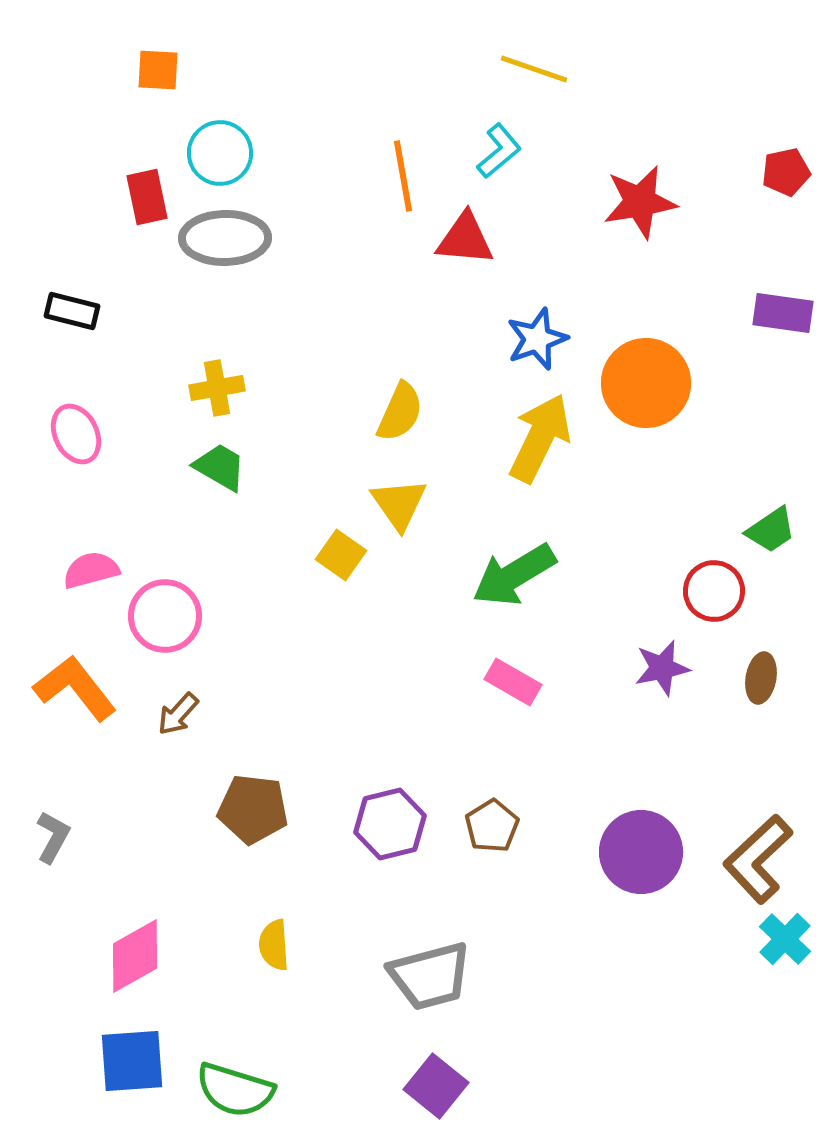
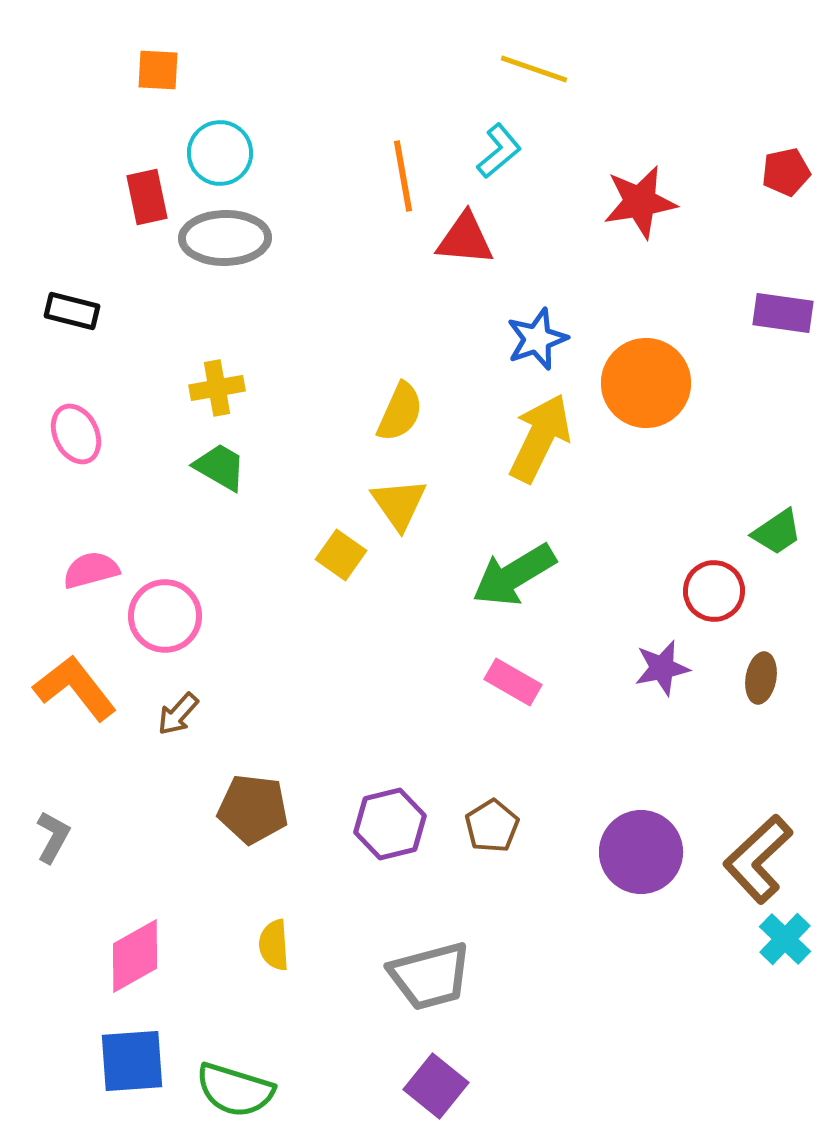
green trapezoid at (771, 530): moved 6 px right, 2 px down
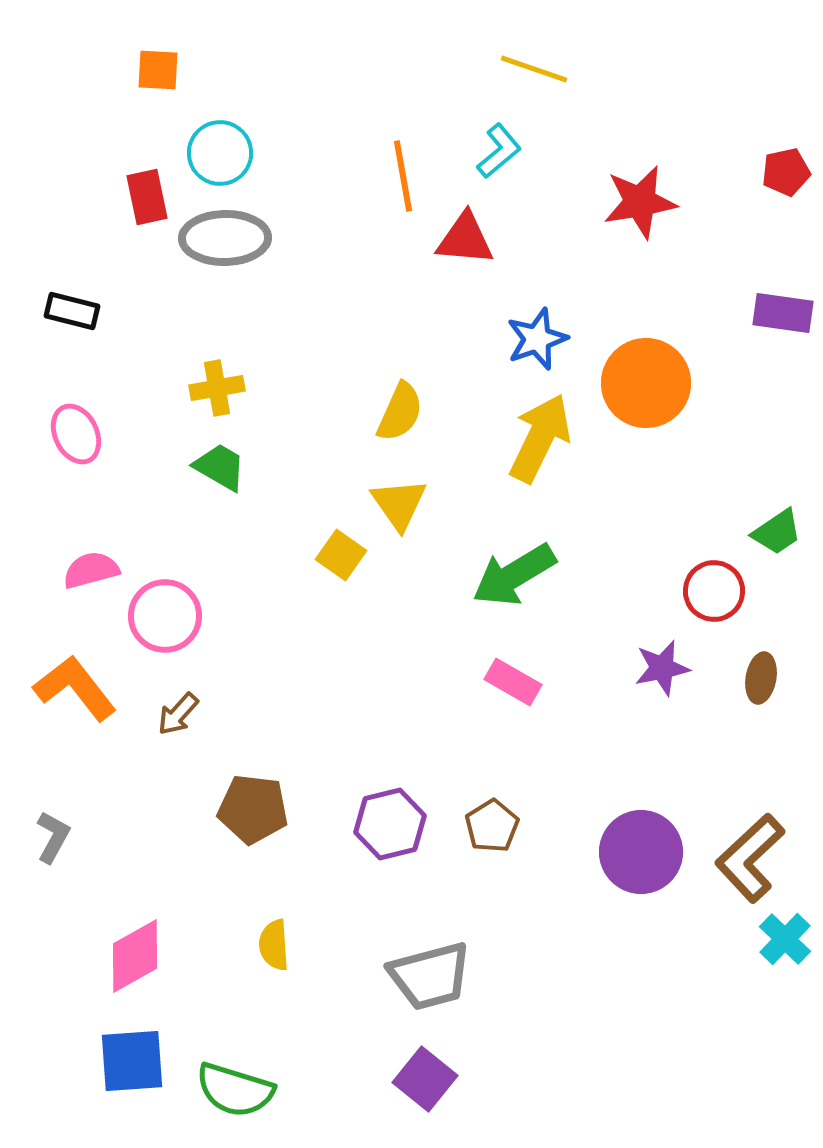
brown L-shape at (758, 859): moved 8 px left, 1 px up
purple square at (436, 1086): moved 11 px left, 7 px up
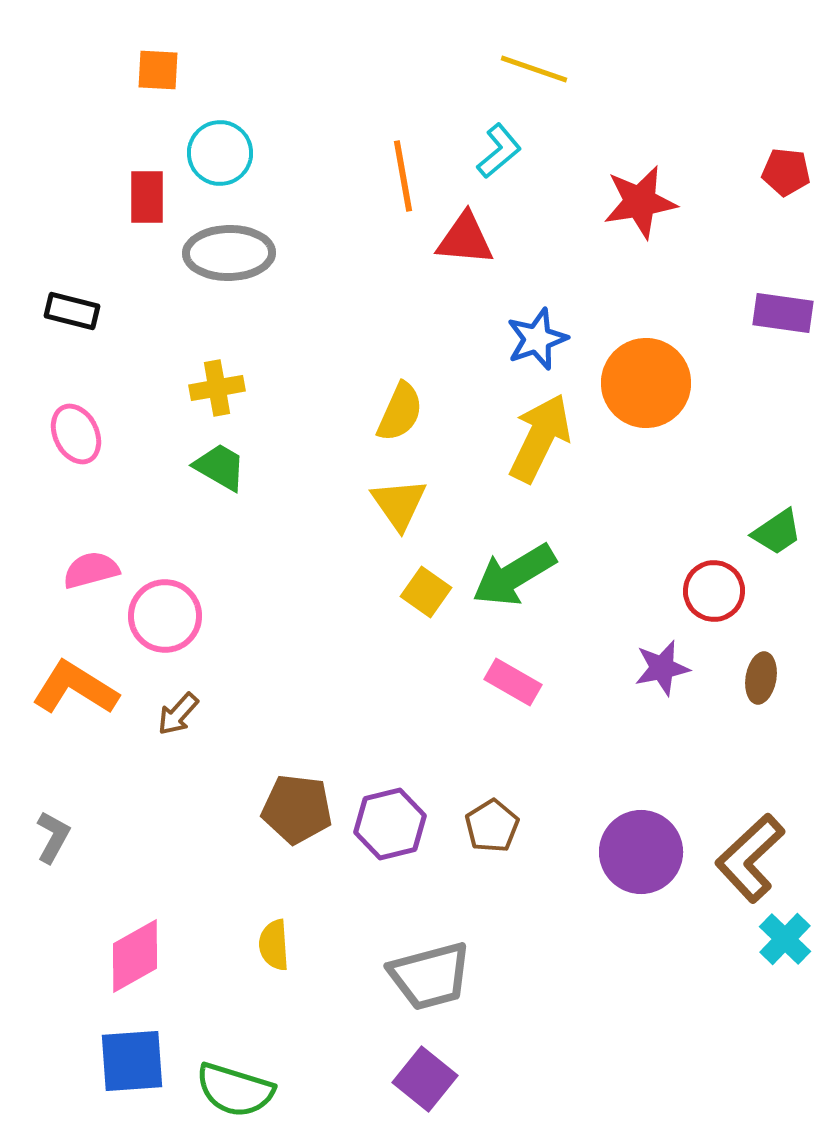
red pentagon at (786, 172): rotated 18 degrees clockwise
red rectangle at (147, 197): rotated 12 degrees clockwise
gray ellipse at (225, 238): moved 4 px right, 15 px down
yellow square at (341, 555): moved 85 px right, 37 px down
orange L-shape at (75, 688): rotated 20 degrees counterclockwise
brown pentagon at (253, 809): moved 44 px right
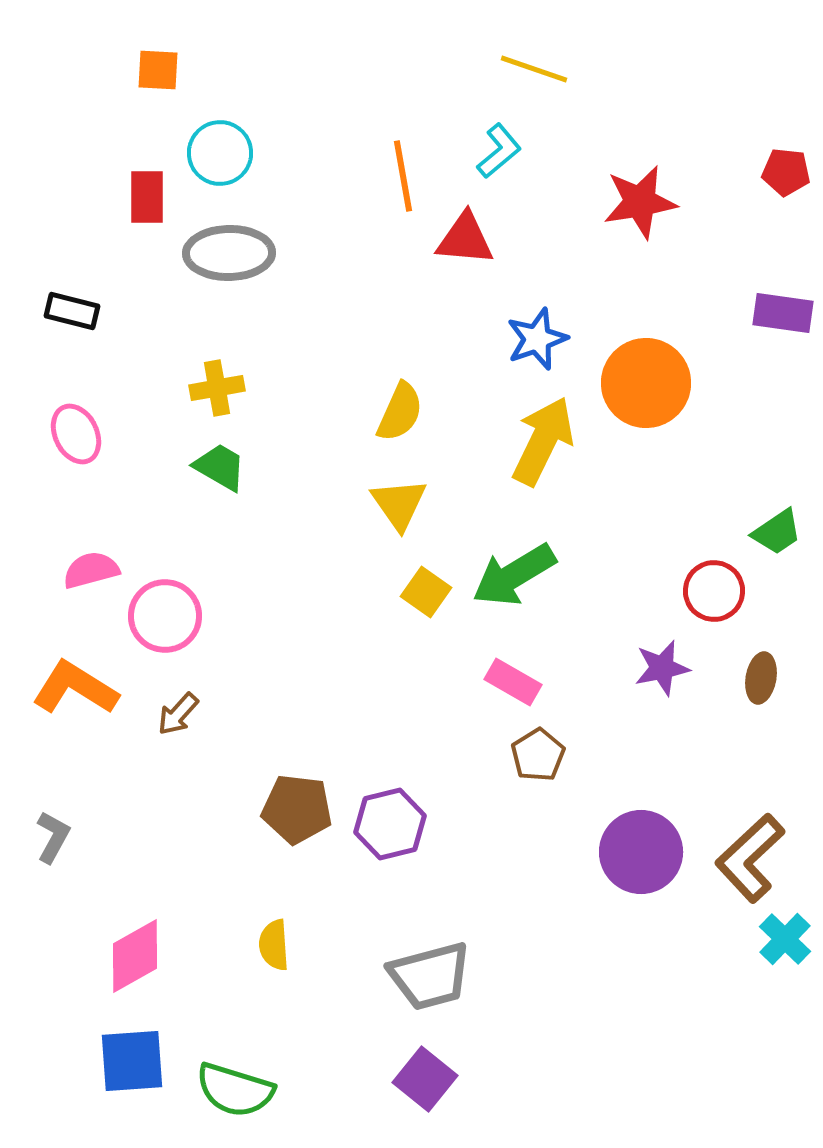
yellow arrow at (540, 438): moved 3 px right, 3 px down
brown pentagon at (492, 826): moved 46 px right, 71 px up
